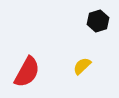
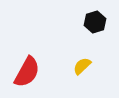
black hexagon: moved 3 px left, 1 px down
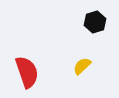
red semicircle: rotated 48 degrees counterclockwise
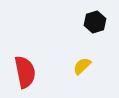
red semicircle: moved 2 px left; rotated 8 degrees clockwise
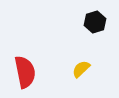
yellow semicircle: moved 1 px left, 3 px down
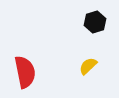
yellow semicircle: moved 7 px right, 3 px up
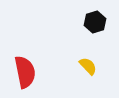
yellow semicircle: rotated 90 degrees clockwise
